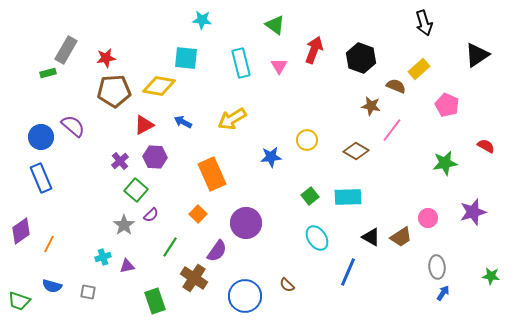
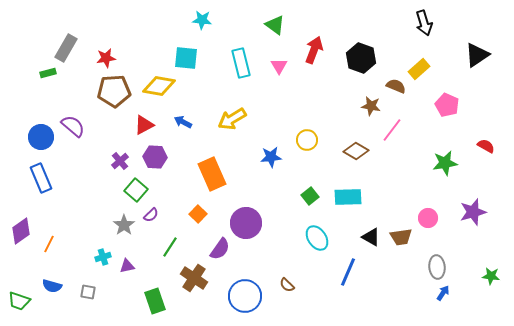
gray rectangle at (66, 50): moved 2 px up
brown trapezoid at (401, 237): rotated 25 degrees clockwise
purple semicircle at (217, 251): moved 3 px right, 2 px up
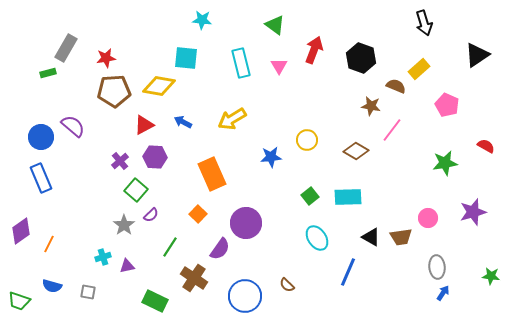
green rectangle at (155, 301): rotated 45 degrees counterclockwise
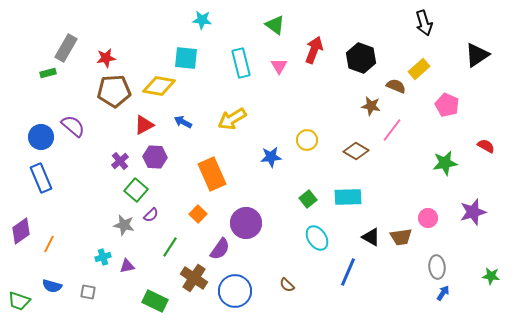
green square at (310, 196): moved 2 px left, 3 px down
gray star at (124, 225): rotated 25 degrees counterclockwise
blue circle at (245, 296): moved 10 px left, 5 px up
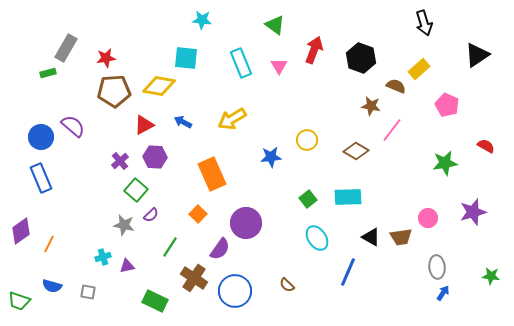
cyan rectangle at (241, 63): rotated 8 degrees counterclockwise
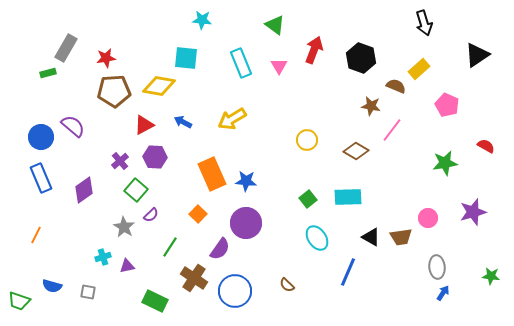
blue star at (271, 157): moved 25 px left, 24 px down; rotated 10 degrees clockwise
gray star at (124, 225): moved 2 px down; rotated 20 degrees clockwise
purple diamond at (21, 231): moved 63 px right, 41 px up
orange line at (49, 244): moved 13 px left, 9 px up
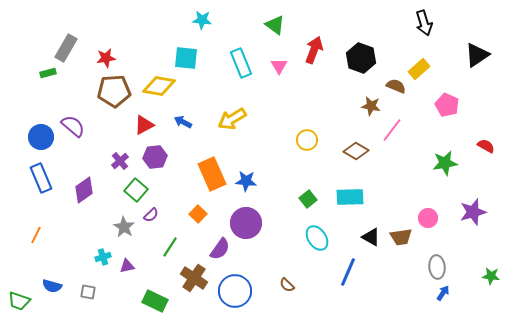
purple hexagon at (155, 157): rotated 10 degrees counterclockwise
cyan rectangle at (348, 197): moved 2 px right
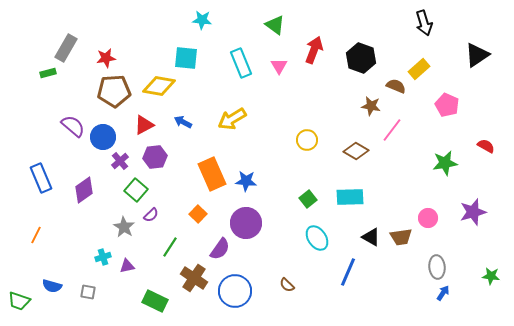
blue circle at (41, 137): moved 62 px right
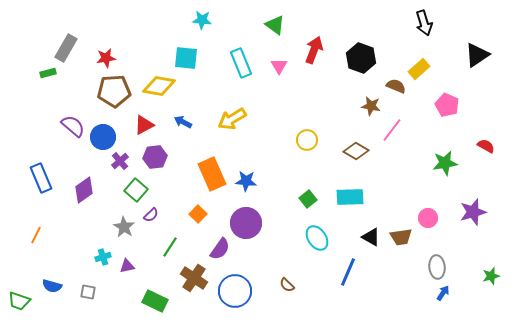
green star at (491, 276): rotated 24 degrees counterclockwise
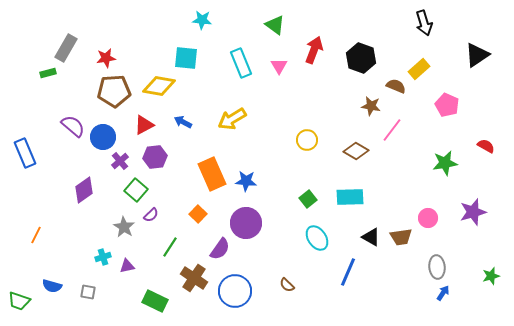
blue rectangle at (41, 178): moved 16 px left, 25 px up
